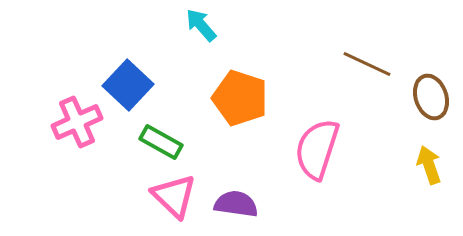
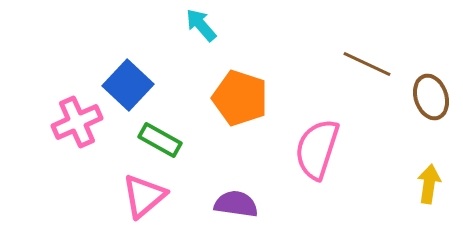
green rectangle: moved 1 px left, 2 px up
yellow arrow: moved 19 px down; rotated 27 degrees clockwise
pink triangle: moved 30 px left; rotated 36 degrees clockwise
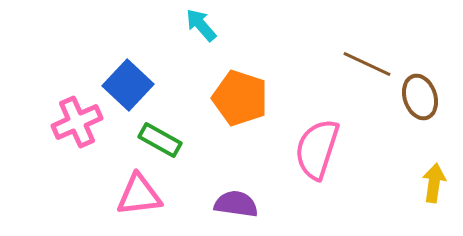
brown ellipse: moved 11 px left
yellow arrow: moved 5 px right, 1 px up
pink triangle: moved 5 px left, 1 px up; rotated 33 degrees clockwise
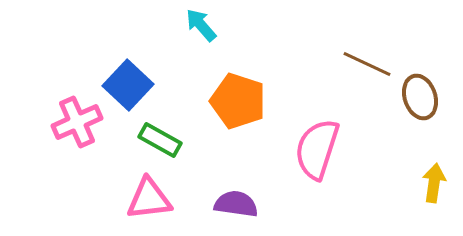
orange pentagon: moved 2 px left, 3 px down
pink triangle: moved 10 px right, 4 px down
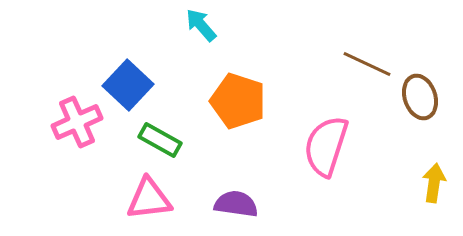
pink semicircle: moved 9 px right, 3 px up
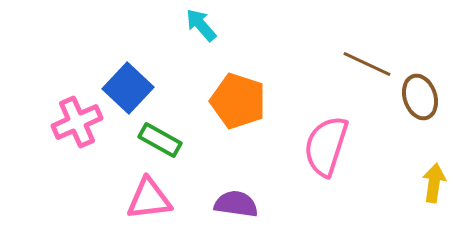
blue square: moved 3 px down
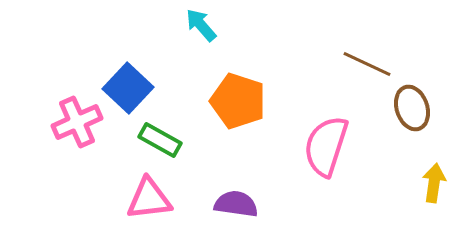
brown ellipse: moved 8 px left, 11 px down
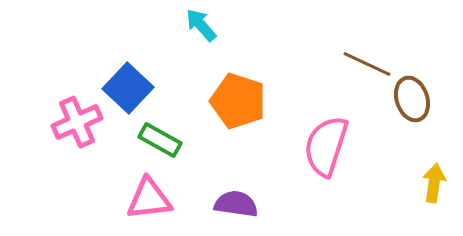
brown ellipse: moved 9 px up
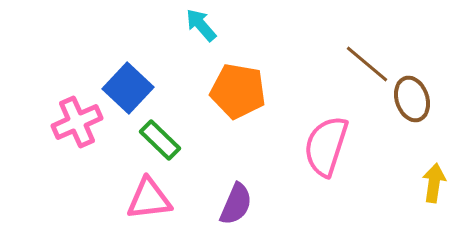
brown line: rotated 15 degrees clockwise
orange pentagon: moved 10 px up; rotated 8 degrees counterclockwise
green rectangle: rotated 15 degrees clockwise
purple semicircle: rotated 105 degrees clockwise
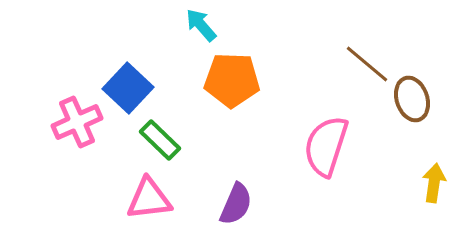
orange pentagon: moved 6 px left, 11 px up; rotated 8 degrees counterclockwise
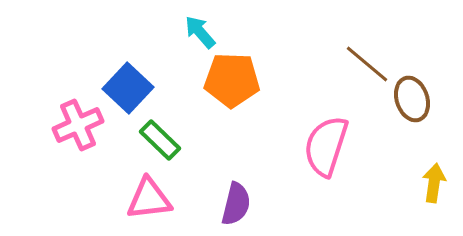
cyan arrow: moved 1 px left, 7 px down
pink cross: moved 1 px right, 3 px down
purple semicircle: rotated 9 degrees counterclockwise
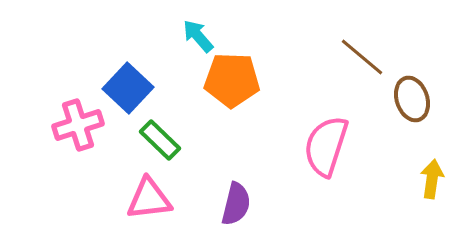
cyan arrow: moved 2 px left, 4 px down
brown line: moved 5 px left, 7 px up
pink cross: rotated 6 degrees clockwise
yellow arrow: moved 2 px left, 4 px up
